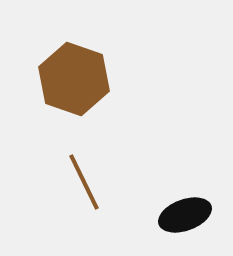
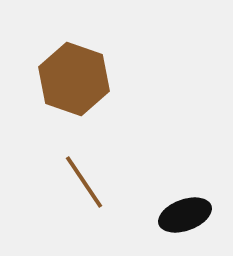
brown line: rotated 8 degrees counterclockwise
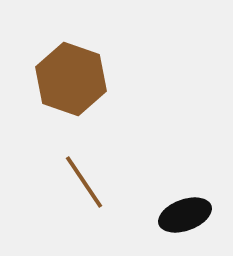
brown hexagon: moved 3 px left
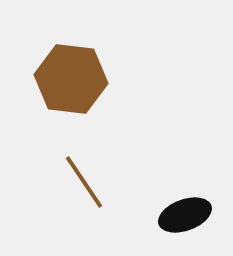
brown hexagon: rotated 12 degrees counterclockwise
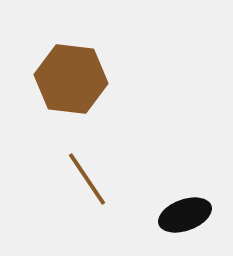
brown line: moved 3 px right, 3 px up
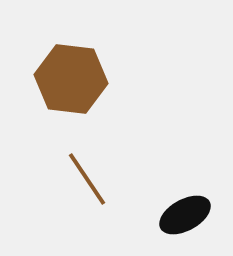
black ellipse: rotated 9 degrees counterclockwise
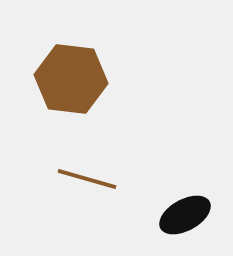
brown line: rotated 40 degrees counterclockwise
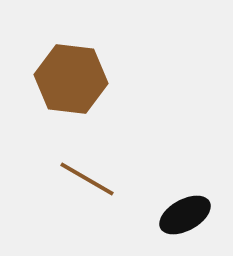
brown line: rotated 14 degrees clockwise
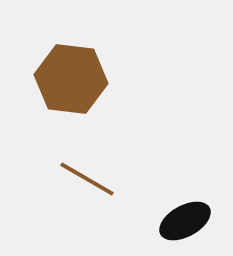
black ellipse: moved 6 px down
